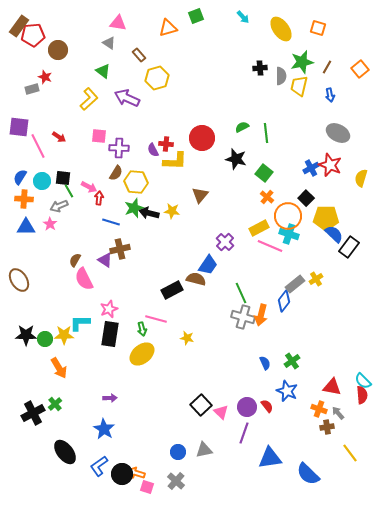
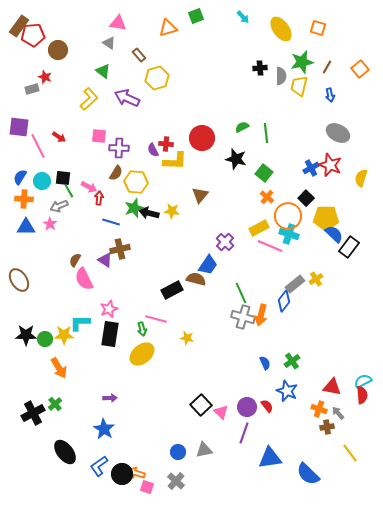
cyan semicircle at (363, 381): rotated 108 degrees clockwise
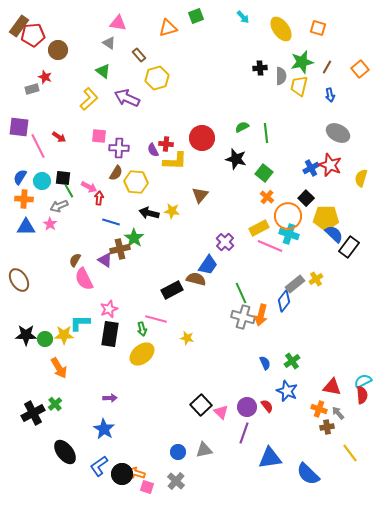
green star at (134, 208): moved 30 px down; rotated 18 degrees counterclockwise
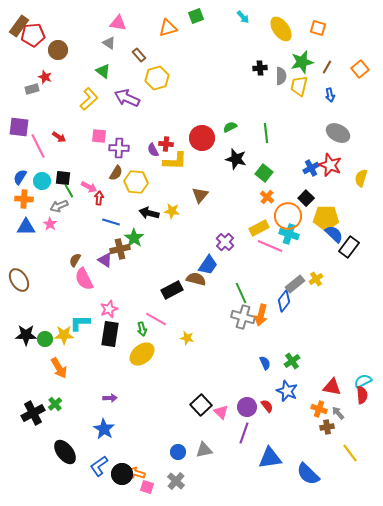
green semicircle at (242, 127): moved 12 px left
pink line at (156, 319): rotated 15 degrees clockwise
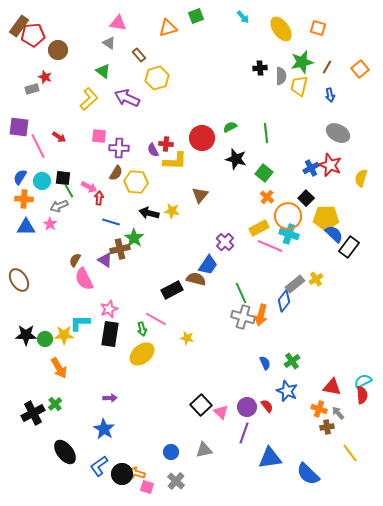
blue circle at (178, 452): moved 7 px left
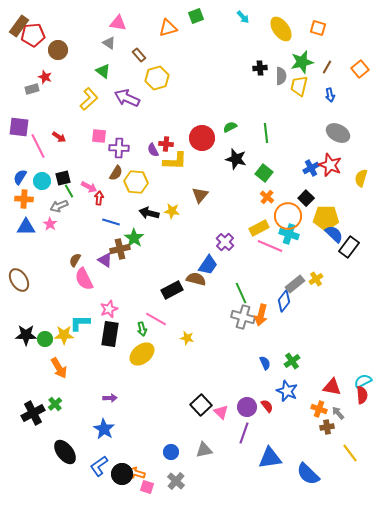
black square at (63, 178): rotated 21 degrees counterclockwise
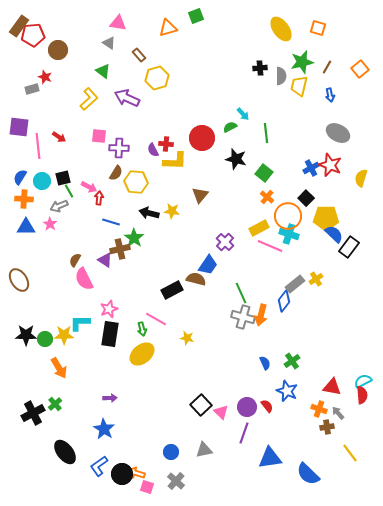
cyan arrow at (243, 17): moved 97 px down
pink line at (38, 146): rotated 20 degrees clockwise
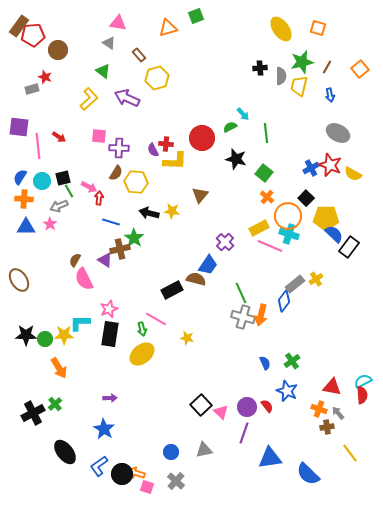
yellow semicircle at (361, 178): moved 8 px left, 4 px up; rotated 78 degrees counterclockwise
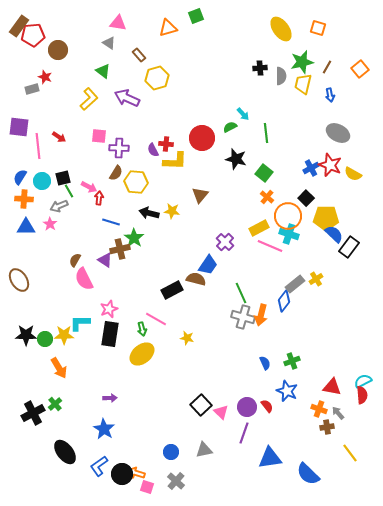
yellow trapezoid at (299, 86): moved 4 px right, 2 px up
green cross at (292, 361): rotated 14 degrees clockwise
